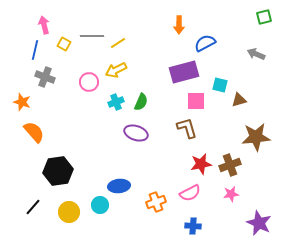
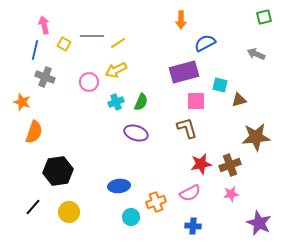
orange arrow: moved 2 px right, 5 px up
orange semicircle: rotated 60 degrees clockwise
cyan circle: moved 31 px right, 12 px down
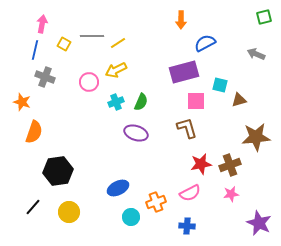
pink arrow: moved 2 px left, 1 px up; rotated 24 degrees clockwise
blue ellipse: moved 1 px left, 2 px down; rotated 20 degrees counterclockwise
blue cross: moved 6 px left
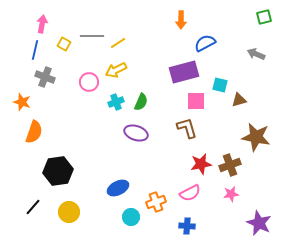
brown star: rotated 16 degrees clockwise
